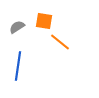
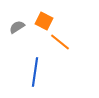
orange square: rotated 18 degrees clockwise
blue line: moved 17 px right, 6 px down
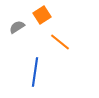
orange square: moved 2 px left, 6 px up; rotated 30 degrees clockwise
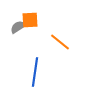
orange square: moved 12 px left, 5 px down; rotated 30 degrees clockwise
gray semicircle: moved 1 px right
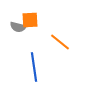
gray semicircle: rotated 133 degrees counterclockwise
blue line: moved 1 px left, 5 px up; rotated 16 degrees counterclockwise
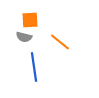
gray semicircle: moved 6 px right, 10 px down
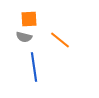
orange square: moved 1 px left, 1 px up
orange line: moved 2 px up
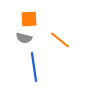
gray semicircle: moved 1 px down
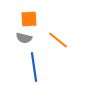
orange line: moved 2 px left
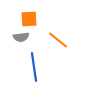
gray semicircle: moved 3 px left, 1 px up; rotated 21 degrees counterclockwise
